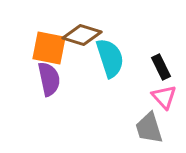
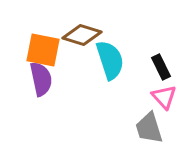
orange square: moved 6 px left, 2 px down
cyan semicircle: moved 2 px down
purple semicircle: moved 8 px left
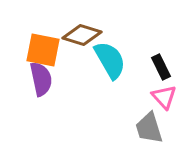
cyan semicircle: rotated 12 degrees counterclockwise
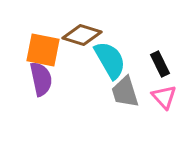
black rectangle: moved 1 px left, 3 px up
gray trapezoid: moved 24 px left, 36 px up
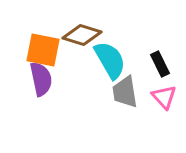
gray trapezoid: rotated 8 degrees clockwise
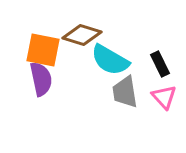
cyan semicircle: rotated 150 degrees clockwise
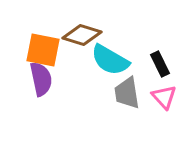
gray trapezoid: moved 2 px right, 1 px down
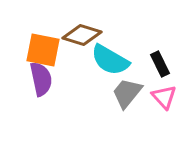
gray trapezoid: rotated 48 degrees clockwise
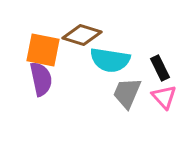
cyan semicircle: rotated 21 degrees counterclockwise
black rectangle: moved 4 px down
gray trapezoid: rotated 16 degrees counterclockwise
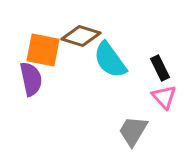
brown diamond: moved 1 px left, 1 px down
cyan semicircle: rotated 45 degrees clockwise
purple semicircle: moved 10 px left
gray trapezoid: moved 6 px right, 38 px down; rotated 8 degrees clockwise
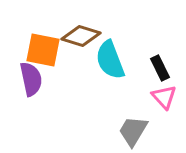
cyan semicircle: rotated 15 degrees clockwise
